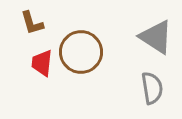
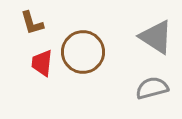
brown circle: moved 2 px right
gray semicircle: rotated 96 degrees counterclockwise
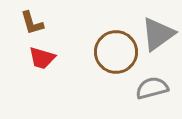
gray triangle: moved 2 px right, 3 px up; rotated 51 degrees clockwise
brown circle: moved 33 px right
red trapezoid: moved 5 px up; rotated 80 degrees counterclockwise
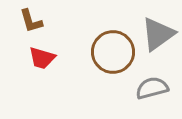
brown L-shape: moved 1 px left, 2 px up
brown circle: moved 3 px left
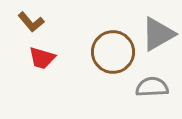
brown L-shape: moved 1 px down; rotated 24 degrees counterclockwise
gray triangle: rotated 6 degrees clockwise
gray semicircle: moved 1 px up; rotated 12 degrees clockwise
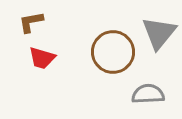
brown L-shape: rotated 120 degrees clockwise
gray triangle: moved 1 px right, 1 px up; rotated 21 degrees counterclockwise
gray semicircle: moved 4 px left, 7 px down
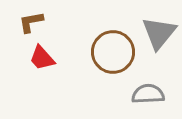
red trapezoid: rotated 32 degrees clockwise
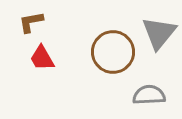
red trapezoid: rotated 12 degrees clockwise
gray semicircle: moved 1 px right, 1 px down
